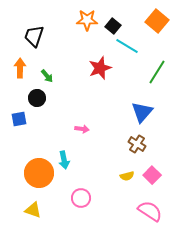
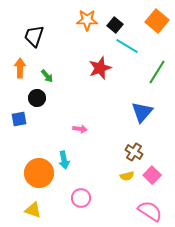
black square: moved 2 px right, 1 px up
pink arrow: moved 2 px left
brown cross: moved 3 px left, 8 px down
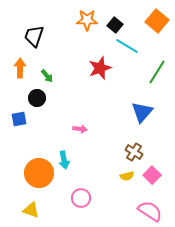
yellow triangle: moved 2 px left
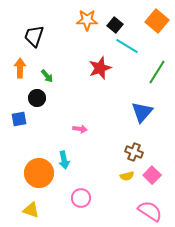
brown cross: rotated 12 degrees counterclockwise
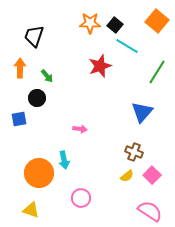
orange star: moved 3 px right, 3 px down
red star: moved 2 px up
yellow semicircle: rotated 24 degrees counterclockwise
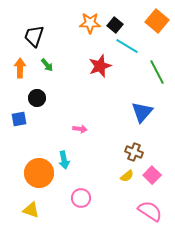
green line: rotated 60 degrees counterclockwise
green arrow: moved 11 px up
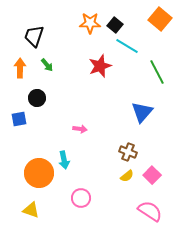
orange square: moved 3 px right, 2 px up
brown cross: moved 6 px left
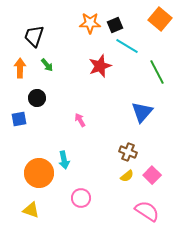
black square: rotated 28 degrees clockwise
pink arrow: moved 9 px up; rotated 128 degrees counterclockwise
pink semicircle: moved 3 px left
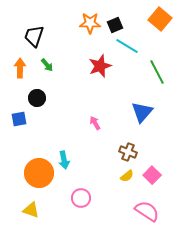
pink arrow: moved 15 px right, 3 px down
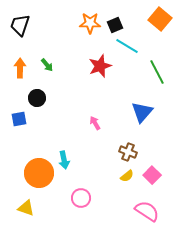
black trapezoid: moved 14 px left, 11 px up
yellow triangle: moved 5 px left, 2 px up
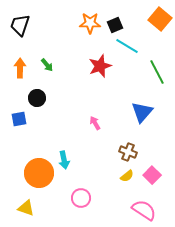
pink semicircle: moved 3 px left, 1 px up
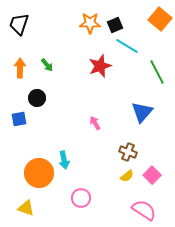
black trapezoid: moved 1 px left, 1 px up
